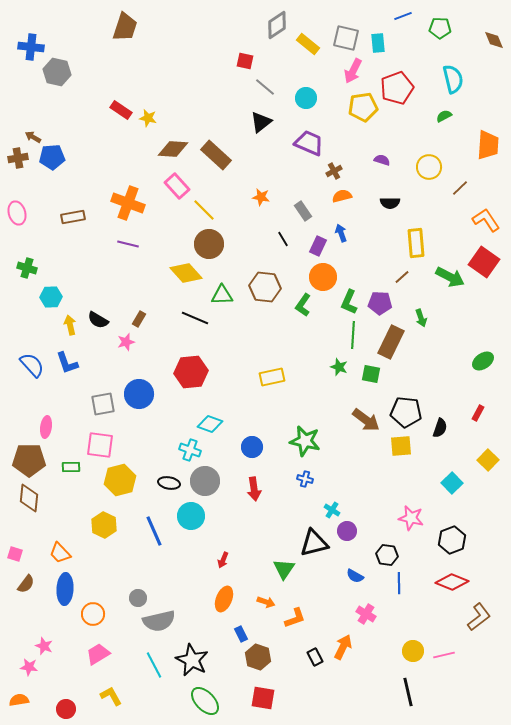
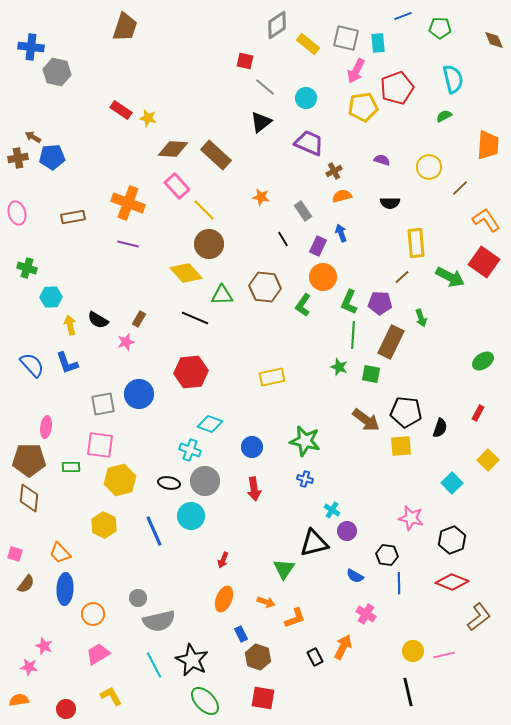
pink arrow at (353, 71): moved 3 px right
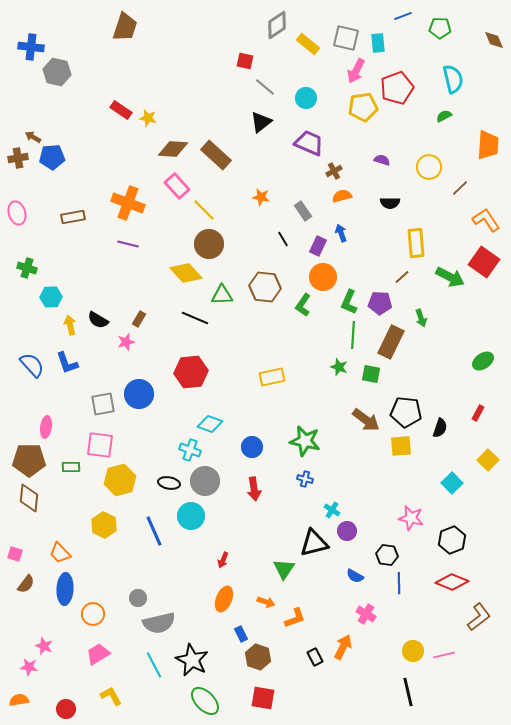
gray semicircle at (159, 621): moved 2 px down
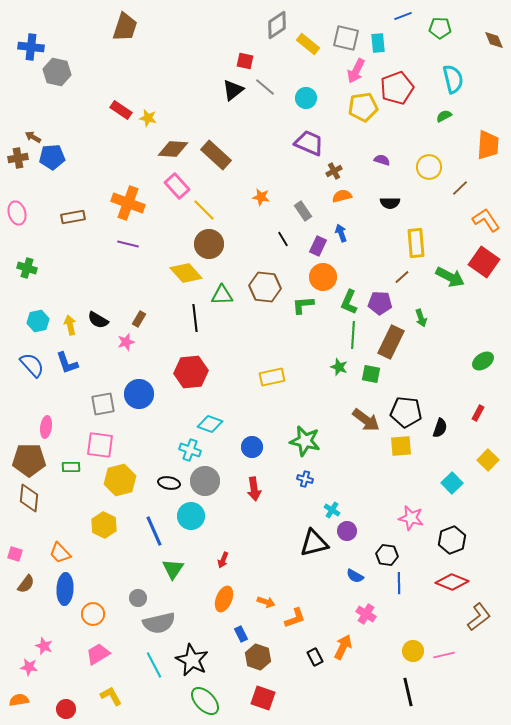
black triangle at (261, 122): moved 28 px left, 32 px up
cyan hexagon at (51, 297): moved 13 px left, 24 px down; rotated 10 degrees counterclockwise
green L-shape at (303, 305): rotated 50 degrees clockwise
black line at (195, 318): rotated 60 degrees clockwise
green triangle at (284, 569): moved 111 px left
red square at (263, 698): rotated 10 degrees clockwise
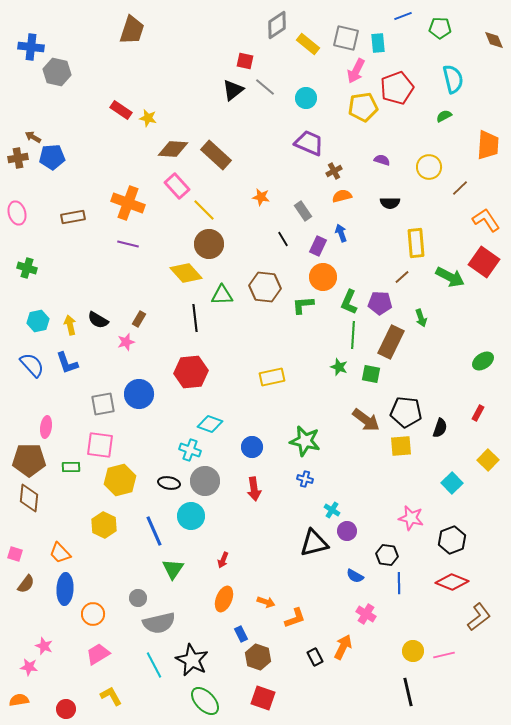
brown trapezoid at (125, 27): moved 7 px right, 3 px down
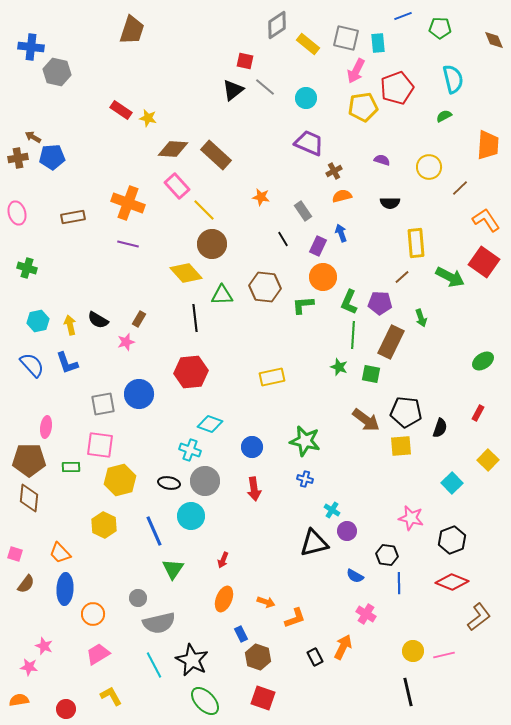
brown circle at (209, 244): moved 3 px right
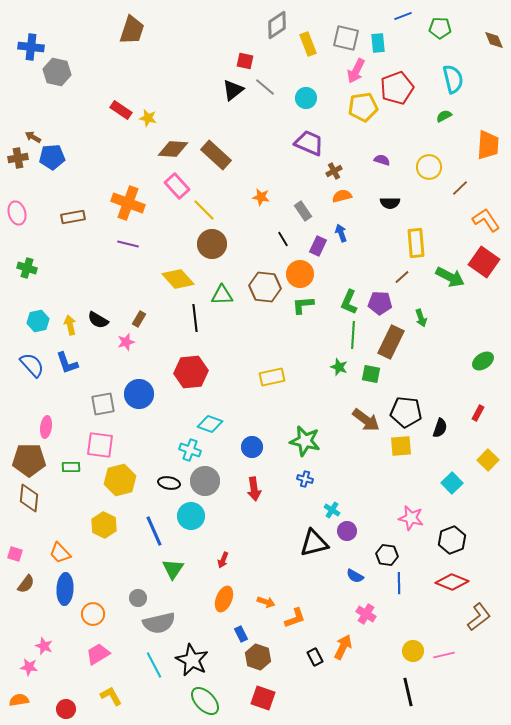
yellow rectangle at (308, 44): rotated 30 degrees clockwise
yellow diamond at (186, 273): moved 8 px left, 6 px down
orange circle at (323, 277): moved 23 px left, 3 px up
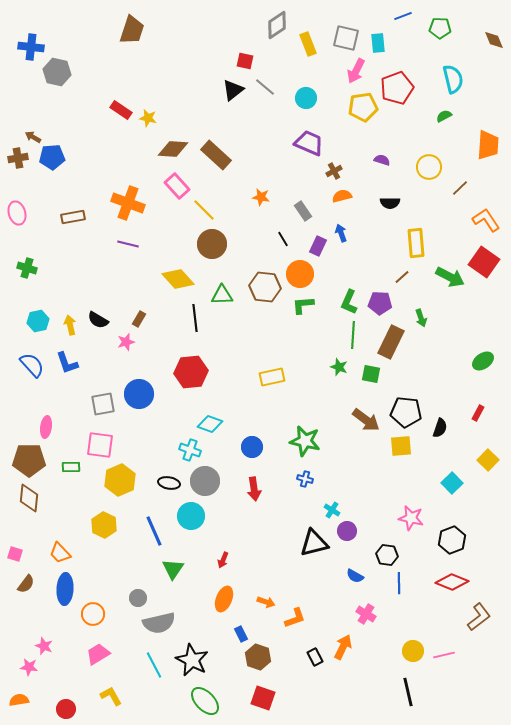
yellow hexagon at (120, 480): rotated 8 degrees counterclockwise
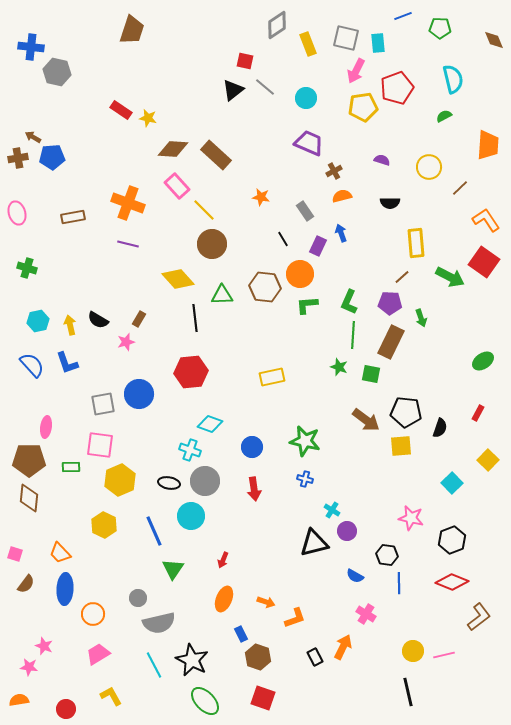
gray rectangle at (303, 211): moved 2 px right
purple pentagon at (380, 303): moved 10 px right
green L-shape at (303, 305): moved 4 px right
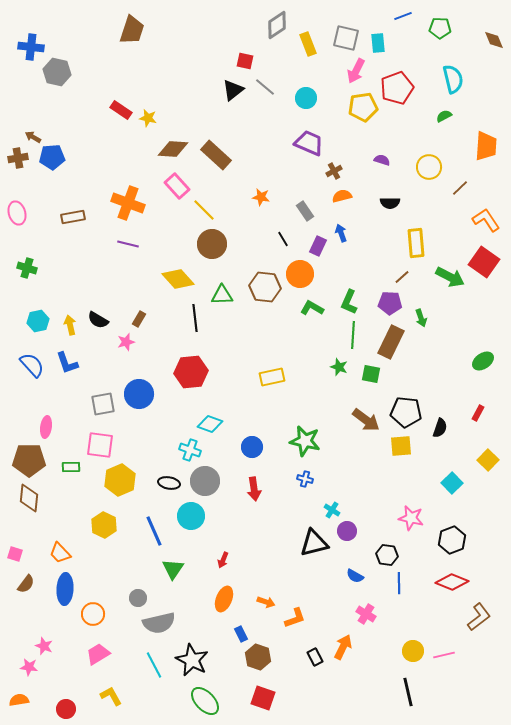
orange trapezoid at (488, 145): moved 2 px left, 1 px down
green L-shape at (307, 305): moved 5 px right, 3 px down; rotated 35 degrees clockwise
